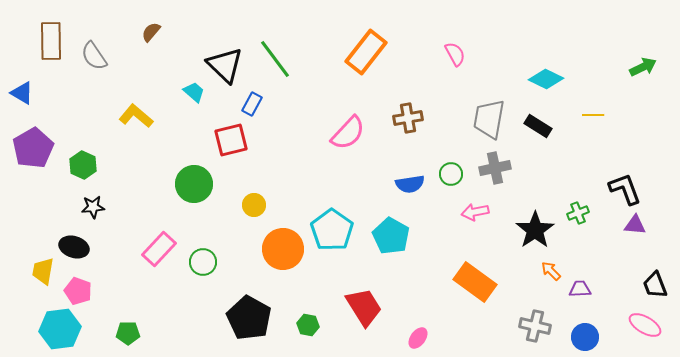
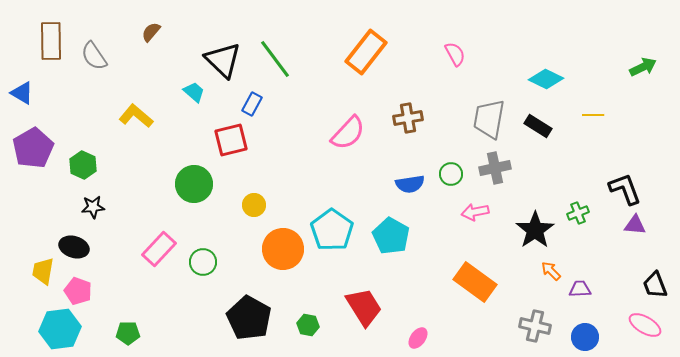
black triangle at (225, 65): moved 2 px left, 5 px up
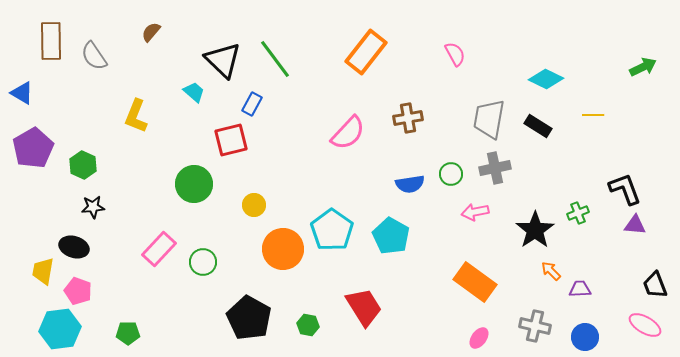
yellow L-shape at (136, 116): rotated 108 degrees counterclockwise
pink ellipse at (418, 338): moved 61 px right
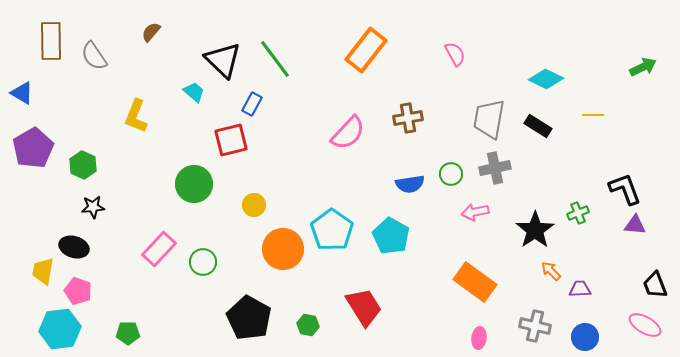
orange rectangle at (366, 52): moved 2 px up
pink ellipse at (479, 338): rotated 30 degrees counterclockwise
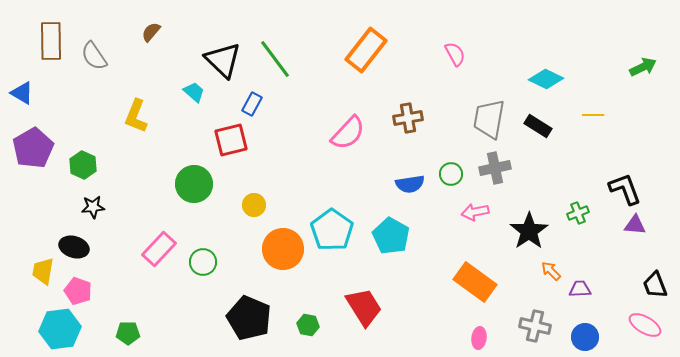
black star at (535, 230): moved 6 px left, 1 px down
black pentagon at (249, 318): rotated 6 degrees counterclockwise
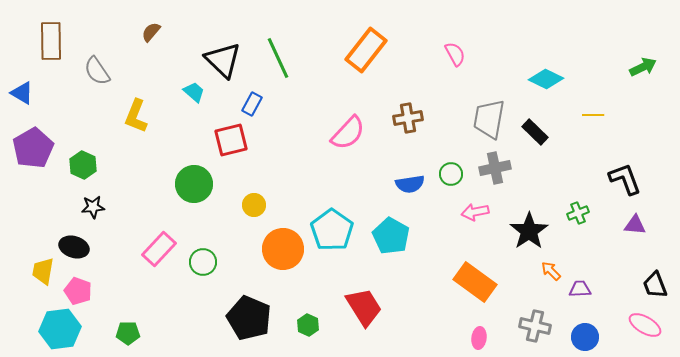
gray semicircle at (94, 56): moved 3 px right, 15 px down
green line at (275, 59): moved 3 px right, 1 px up; rotated 12 degrees clockwise
black rectangle at (538, 126): moved 3 px left, 6 px down; rotated 12 degrees clockwise
black L-shape at (625, 189): moved 10 px up
green hexagon at (308, 325): rotated 15 degrees clockwise
